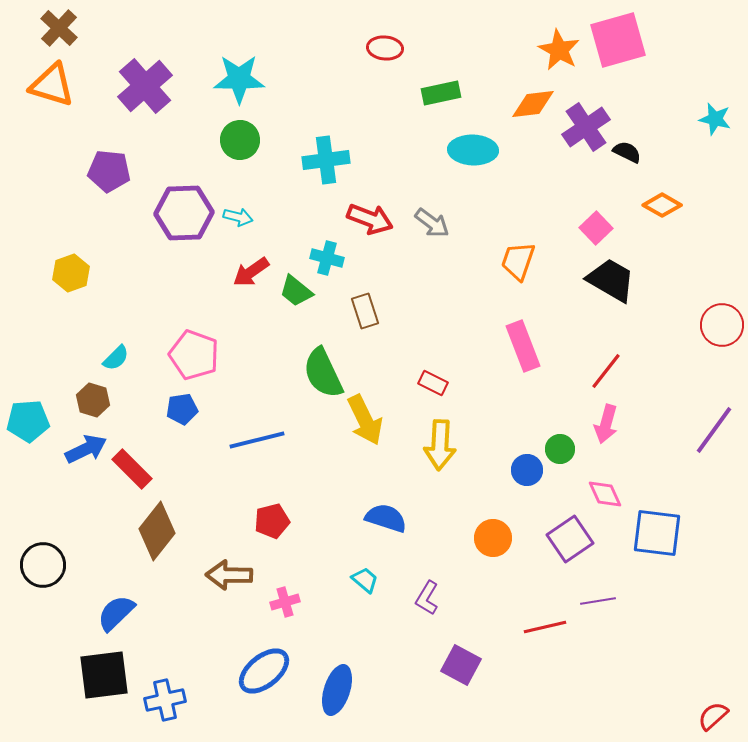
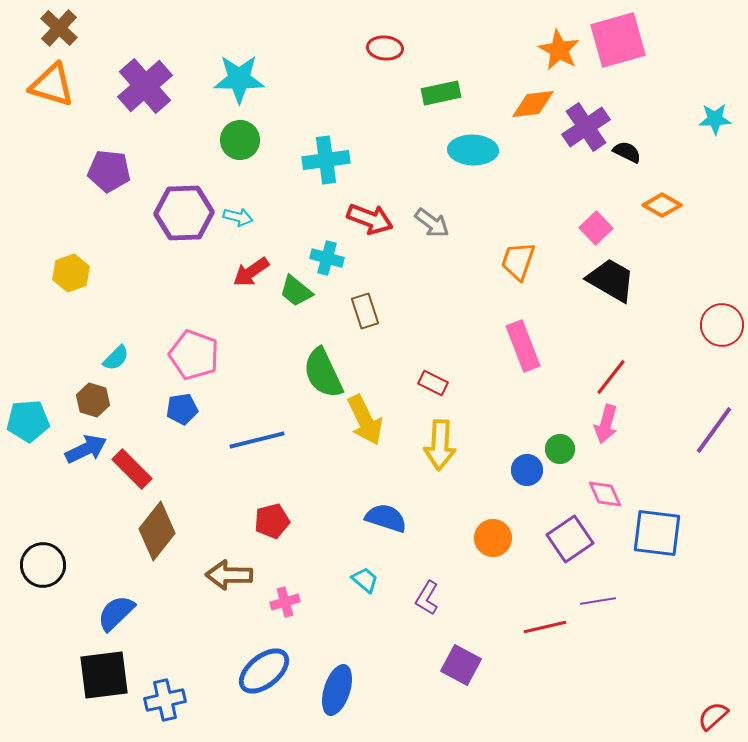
cyan star at (715, 119): rotated 16 degrees counterclockwise
red line at (606, 371): moved 5 px right, 6 px down
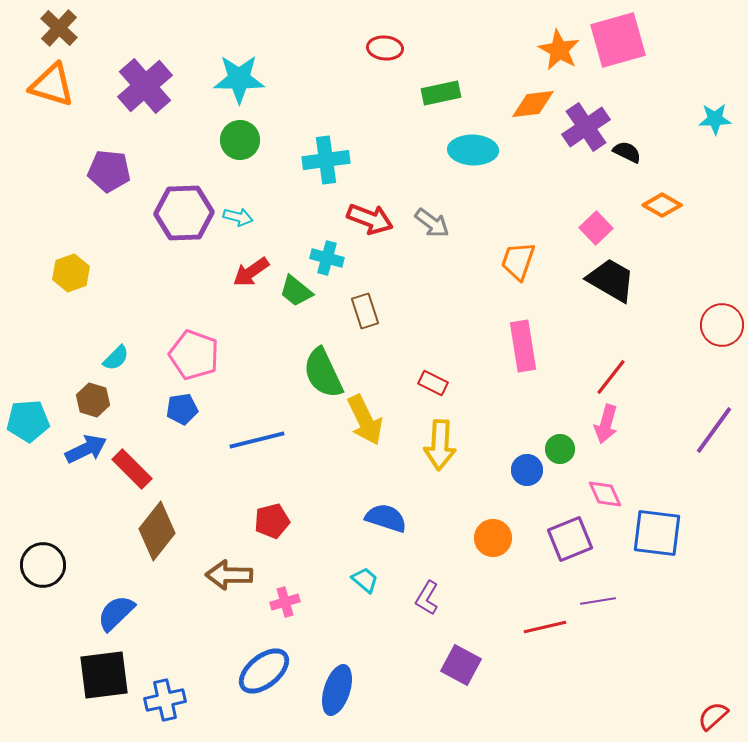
pink rectangle at (523, 346): rotated 12 degrees clockwise
purple square at (570, 539): rotated 12 degrees clockwise
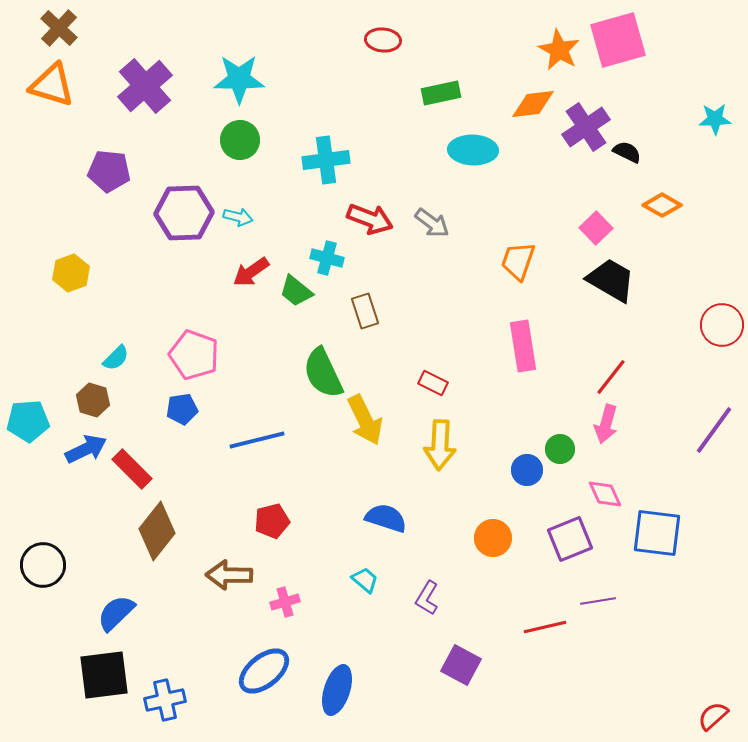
red ellipse at (385, 48): moved 2 px left, 8 px up
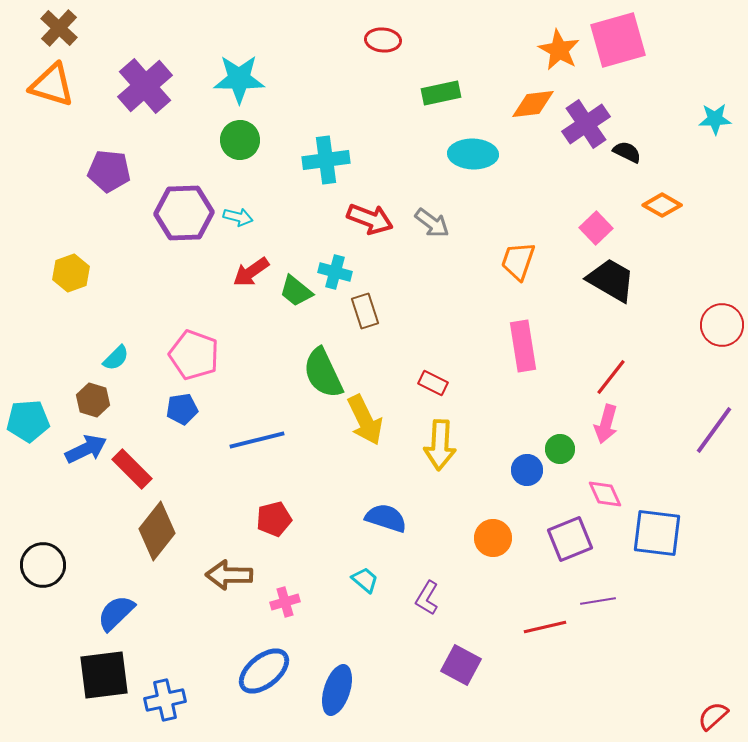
purple cross at (586, 127): moved 3 px up
cyan ellipse at (473, 150): moved 4 px down
cyan cross at (327, 258): moved 8 px right, 14 px down
red pentagon at (272, 521): moved 2 px right, 2 px up
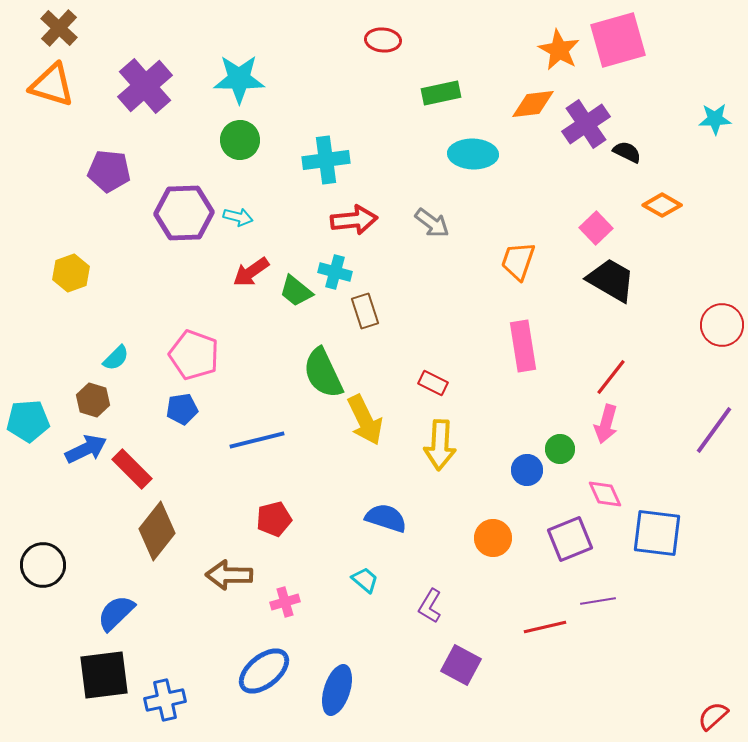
red arrow at (370, 219): moved 16 px left, 1 px down; rotated 27 degrees counterclockwise
purple L-shape at (427, 598): moved 3 px right, 8 px down
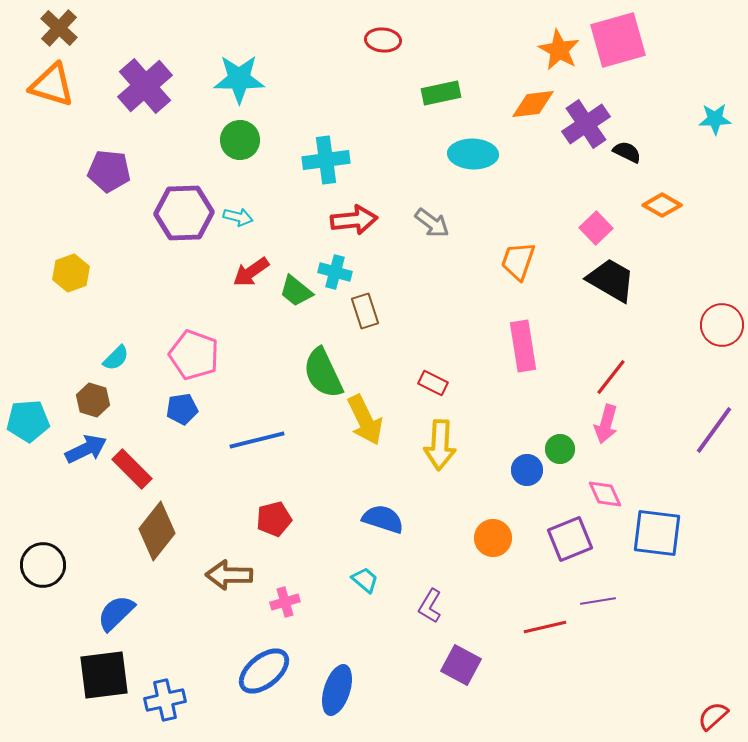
blue semicircle at (386, 518): moved 3 px left, 1 px down
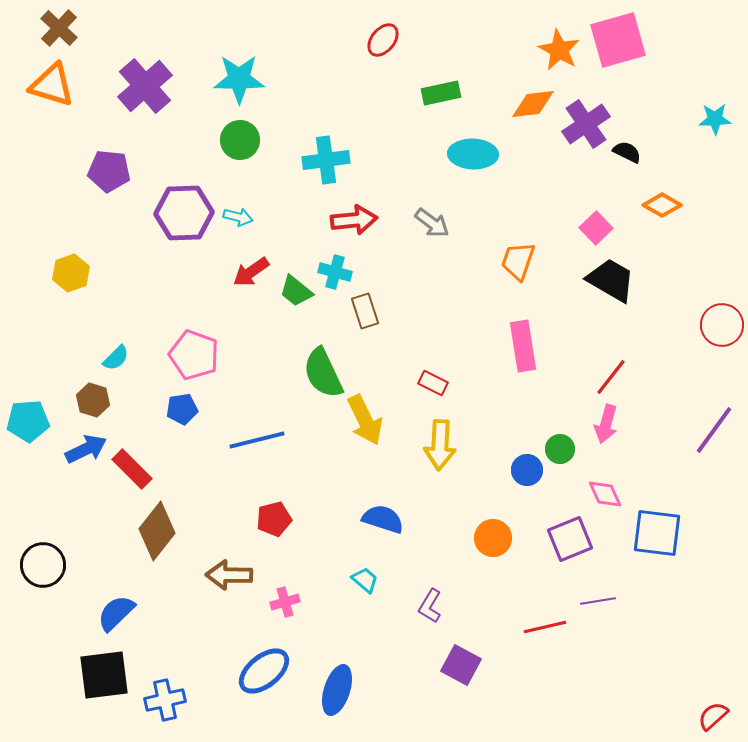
red ellipse at (383, 40): rotated 56 degrees counterclockwise
